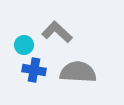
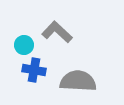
gray semicircle: moved 9 px down
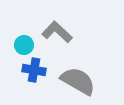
gray semicircle: rotated 27 degrees clockwise
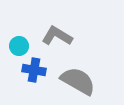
gray L-shape: moved 4 px down; rotated 12 degrees counterclockwise
cyan circle: moved 5 px left, 1 px down
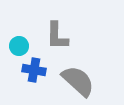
gray L-shape: rotated 120 degrees counterclockwise
gray semicircle: rotated 12 degrees clockwise
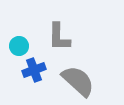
gray L-shape: moved 2 px right, 1 px down
blue cross: rotated 30 degrees counterclockwise
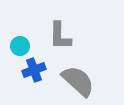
gray L-shape: moved 1 px right, 1 px up
cyan circle: moved 1 px right
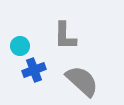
gray L-shape: moved 5 px right
gray semicircle: moved 4 px right
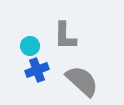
cyan circle: moved 10 px right
blue cross: moved 3 px right
